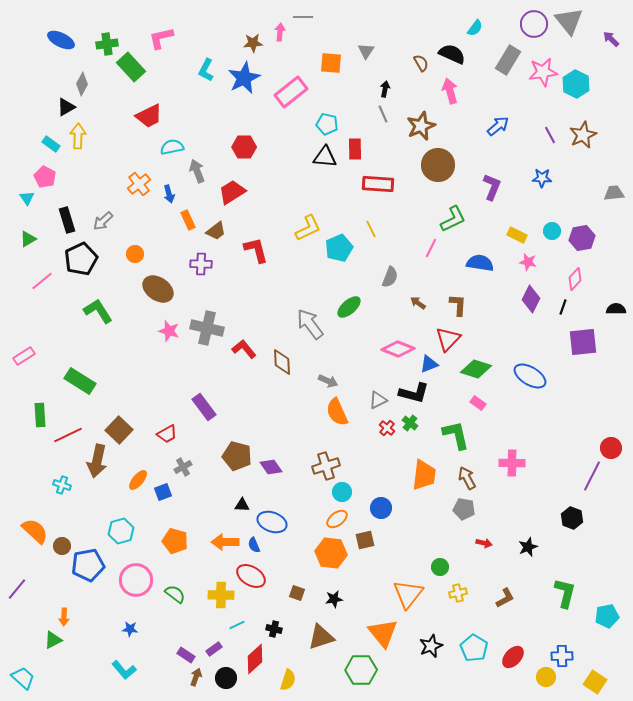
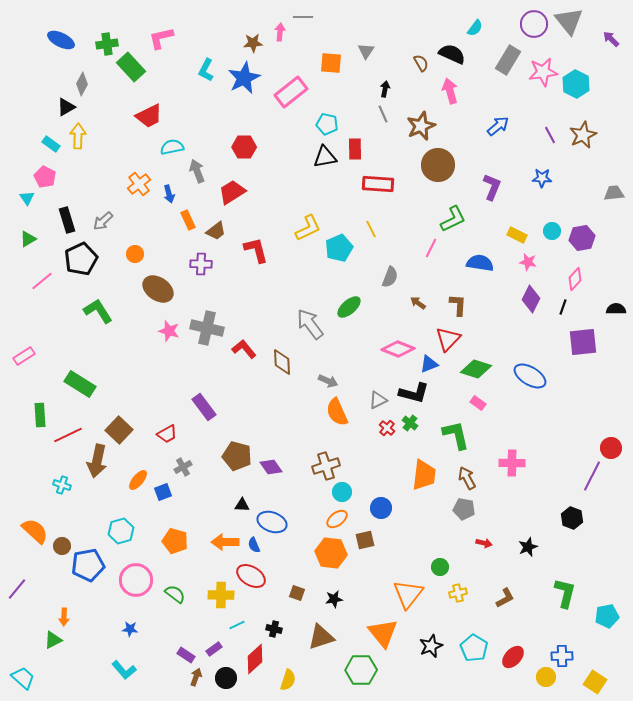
black triangle at (325, 157): rotated 15 degrees counterclockwise
green rectangle at (80, 381): moved 3 px down
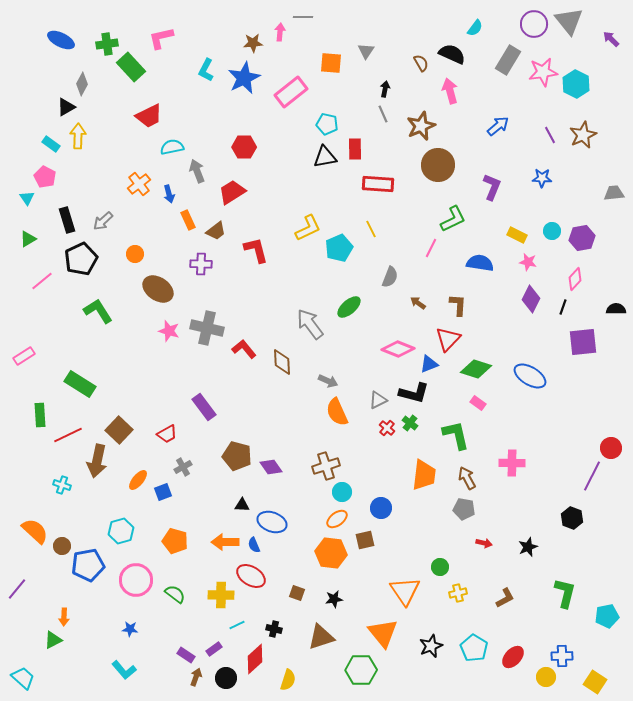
orange triangle at (408, 594): moved 3 px left, 3 px up; rotated 12 degrees counterclockwise
